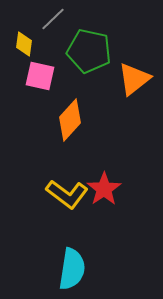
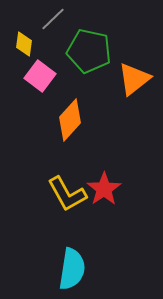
pink square: rotated 24 degrees clockwise
yellow L-shape: rotated 24 degrees clockwise
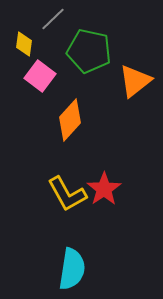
orange triangle: moved 1 px right, 2 px down
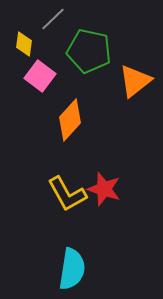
red star: rotated 20 degrees counterclockwise
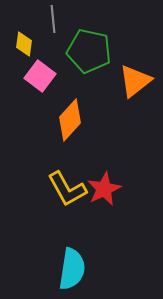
gray line: rotated 52 degrees counterclockwise
red star: rotated 28 degrees clockwise
yellow L-shape: moved 5 px up
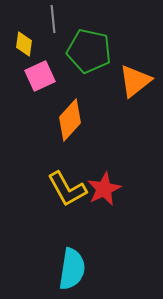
pink square: rotated 28 degrees clockwise
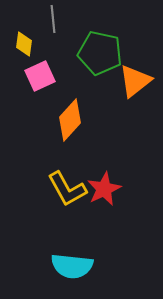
green pentagon: moved 11 px right, 2 px down
cyan semicircle: moved 3 px up; rotated 87 degrees clockwise
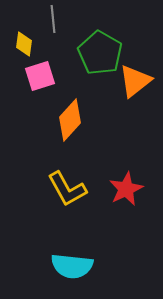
green pentagon: rotated 18 degrees clockwise
pink square: rotated 8 degrees clockwise
red star: moved 22 px right
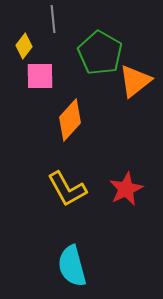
yellow diamond: moved 2 px down; rotated 30 degrees clockwise
pink square: rotated 16 degrees clockwise
cyan semicircle: rotated 69 degrees clockwise
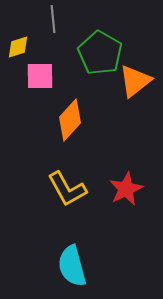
yellow diamond: moved 6 px left, 1 px down; rotated 35 degrees clockwise
